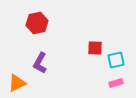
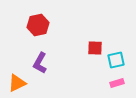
red hexagon: moved 1 px right, 2 px down
pink rectangle: moved 1 px right
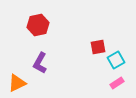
red square: moved 3 px right, 1 px up; rotated 14 degrees counterclockwise
cyan square: rotated 18 degrees counterclockwise
pink rectangle: rotated 16 degrees counterclockwise
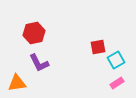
red hexagon: moved 4 px left, 8 px down
purple L-shape: moved 1 px left; rotated 55 degrees counterclockwise
orange triangle: rotated 18 degrees clockwise
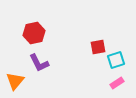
cyan square: rotated 12 degrees clockwise
orange triangle: moved 2 px left, 2 px up; rotated 42 degrees counterclockwise
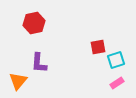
red hexagon: moved 10 px up
purple L-shape: rotated 30 degrees clockwise
orange triangle: moved 3 px right
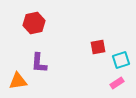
cyan square: moved 5 px right
orange triangle: rotated 42 degrees clockwise
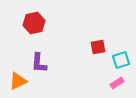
orange triangle: rotated 18 degrees counterclockwise
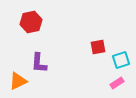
red hexagon: moved 3 px left, 1 px up
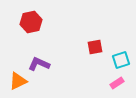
red square: moved 3 px left
purple L-shape: moved 1 px down; rotated 110 degrees clockwise
